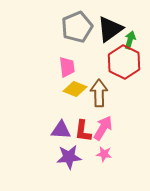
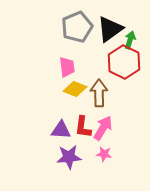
red L-shape: moved 4 px up
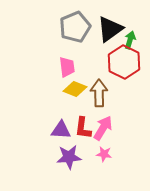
gray pentagon: moved 2 px left
red L-shape: moved 1 px down
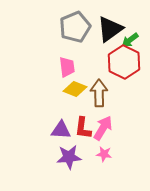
green arrow: rotated 144 degrees counterclockwise
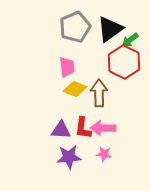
pink arrow: rotated 120 degrees counterclockwise
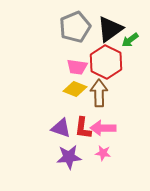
red hexagon: moved 18 px left
pink trapezoid: moved 10 px right; rotated 105 degrees clockwise
purple triangle: moved 2 px up; rotated 15 degrees clockwise
pink star: moved 1 px left, 1 px up
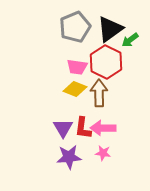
purple triangle: moved 2 px right; rotated 40 degrees clockwise
